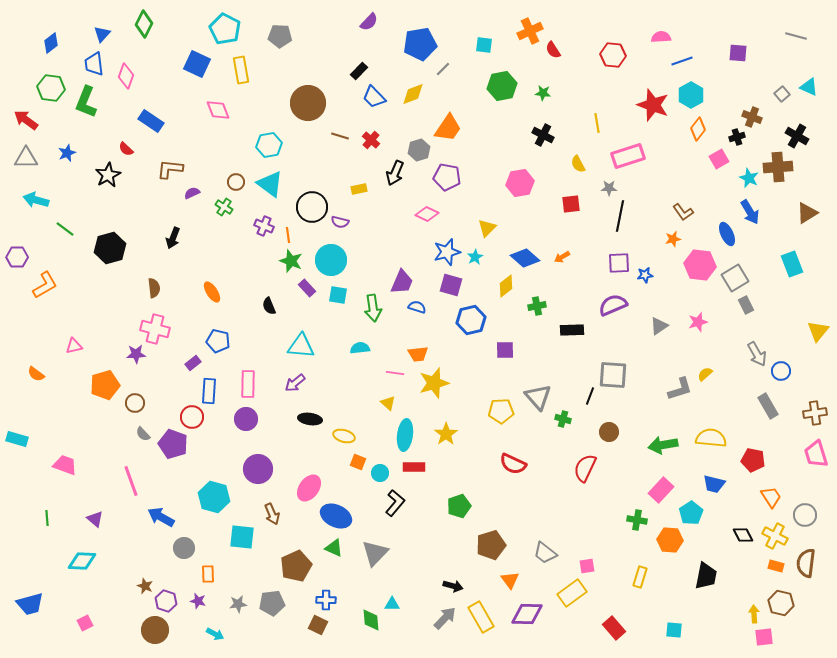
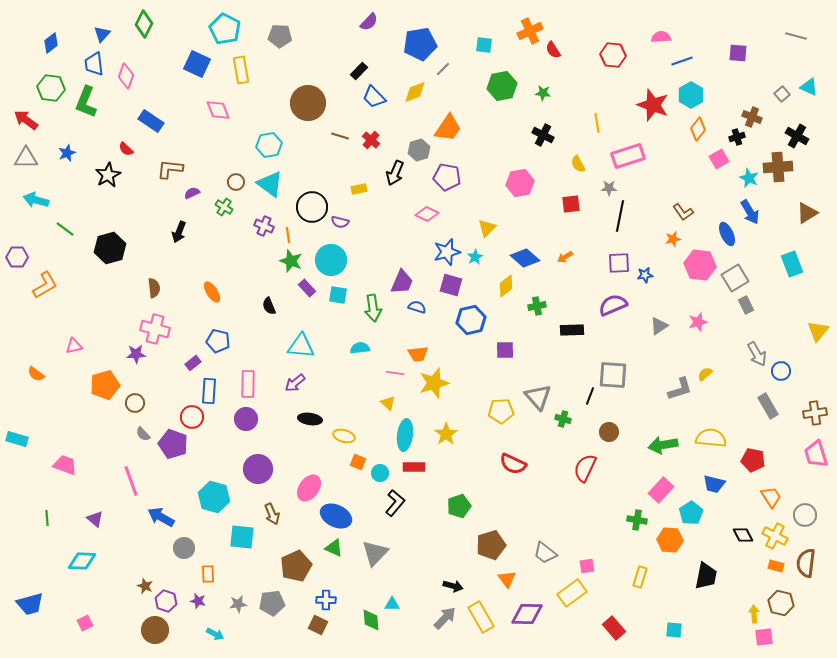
yellow diamond at (413, 94): moved 2 px right, 2 px up
black arrow at (173, 238): moved 6 px right, 6 px up
orange arrow at (562, 257): moved 3 px right
orange triangle at (510, 580): moved 3 px left, 1 px up
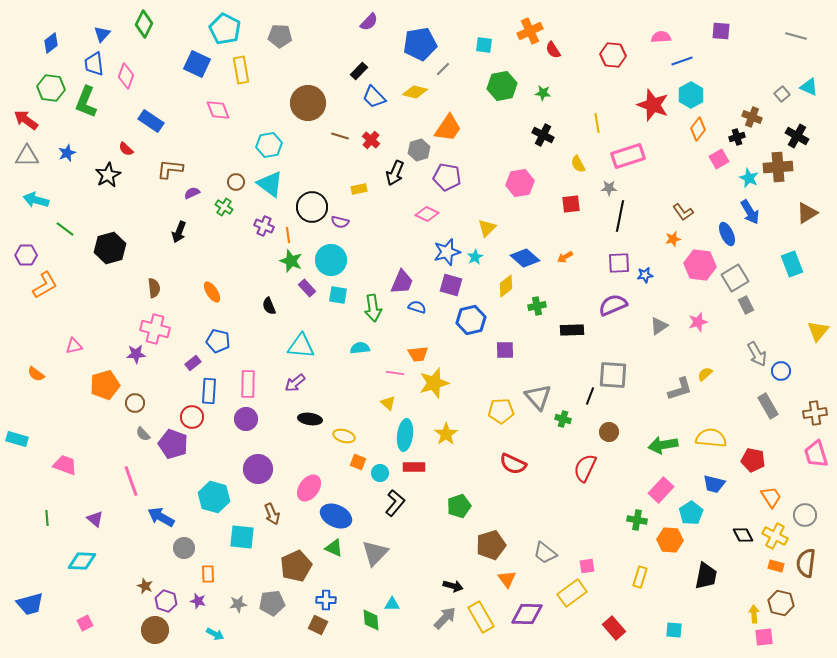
purple square at (738, 53): moved 17 px left, 22 px up
yellow diamond at (415, 92): rotated 35 degrees clockwise
gray triangle at (26, 158): moved 1 px right, 2 px up
purple hexagon at (17, 257): moved 9 px right, 2 px up
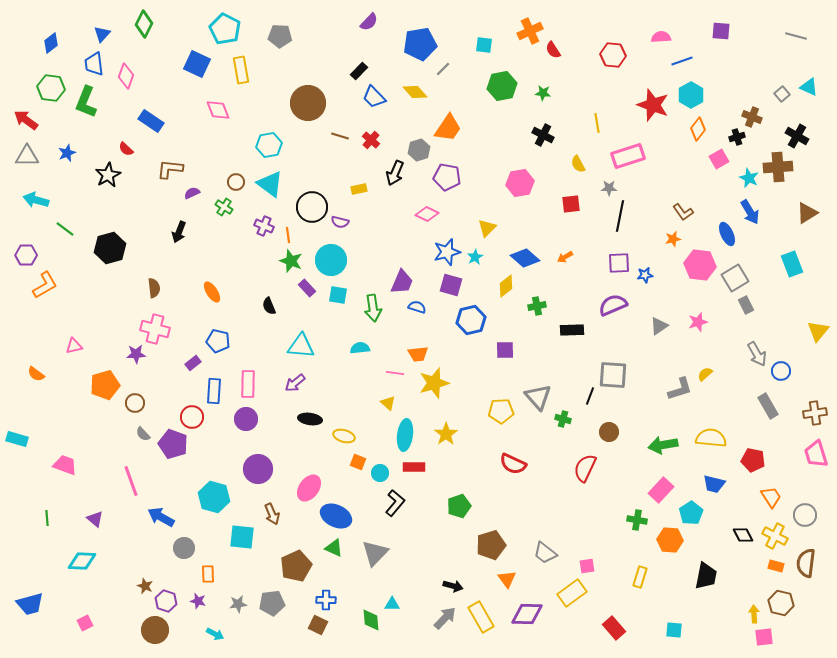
yellow diamond at (415, 92): rotated 35 degrees clockwise
blue rectangle at (209, 391): moved 5 px right
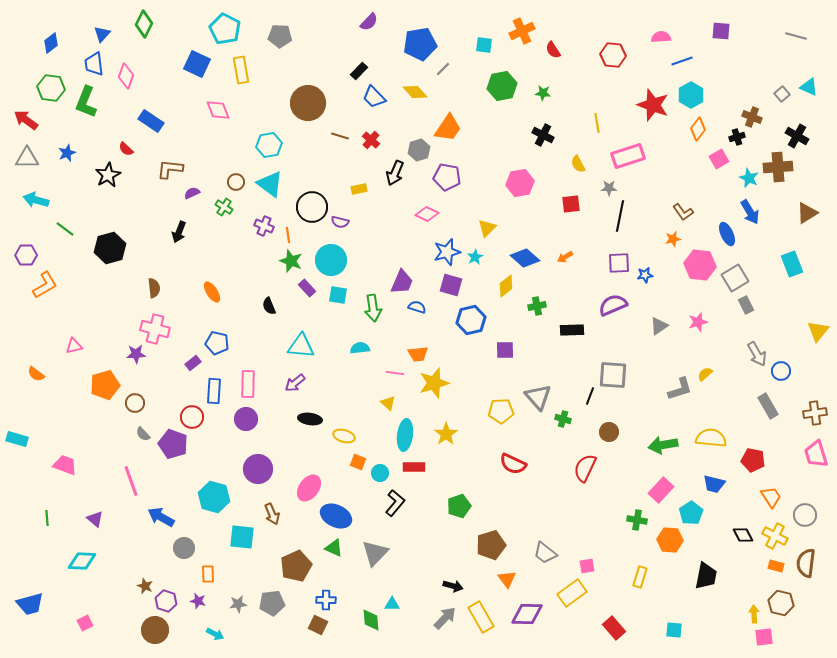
orange cross at (530, 31): moved 8 px left
gray triangle at (27, 156): moved 2 px down
blue pentagon at (218, 341): moved 1 px left, 2 px down
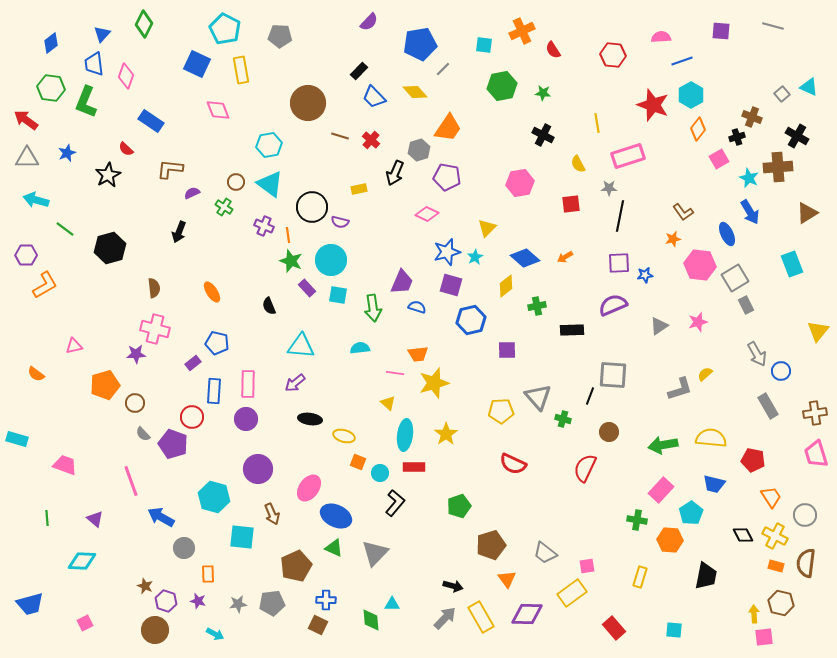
gray line at (796, 36): moved 23 px left, 10 px up
purple square at (505, 350): moved 2 px right
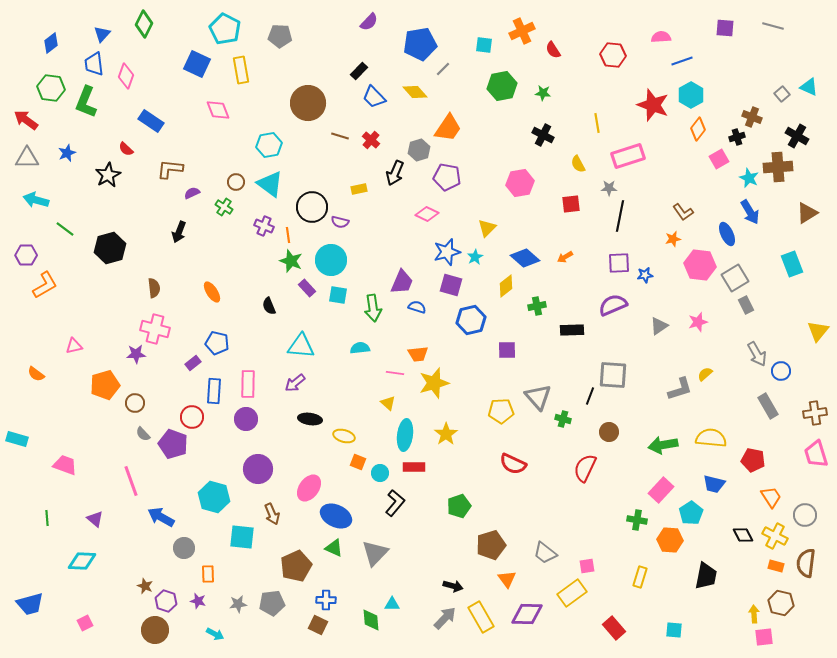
purple square at (721, 31): moved 4 px right, 3 px up
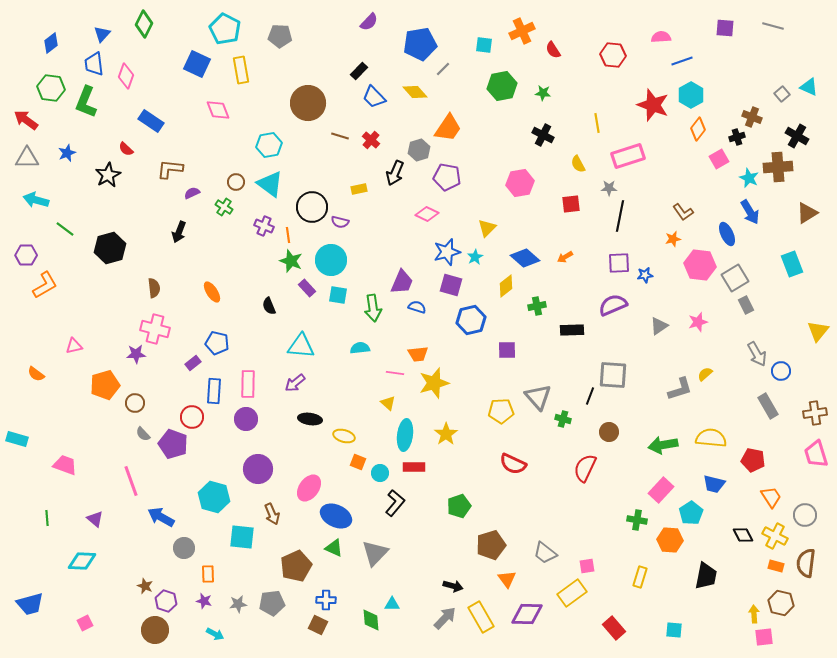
purple star at (198, 601): moved 6 px right
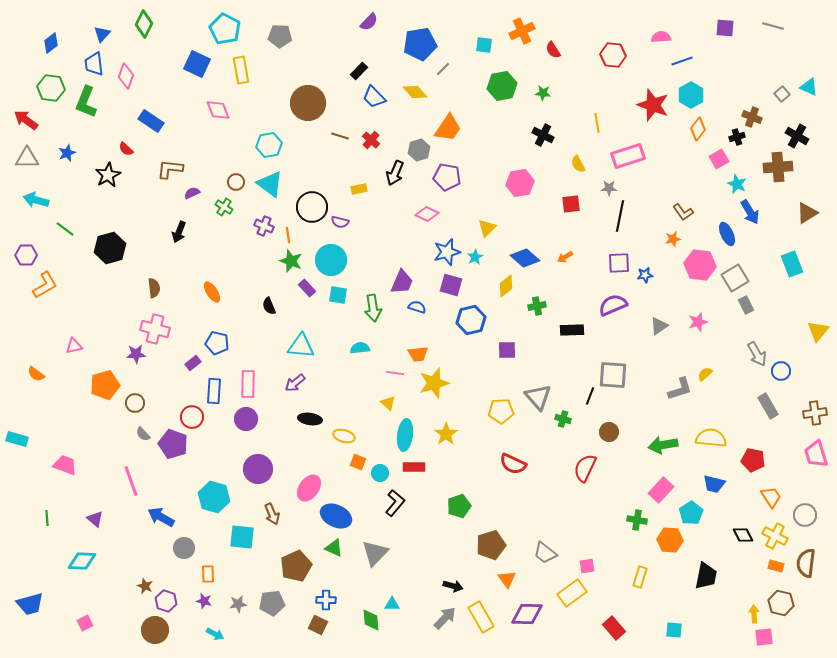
cyan star at (749, 178): moved 12 px left, 6 px down
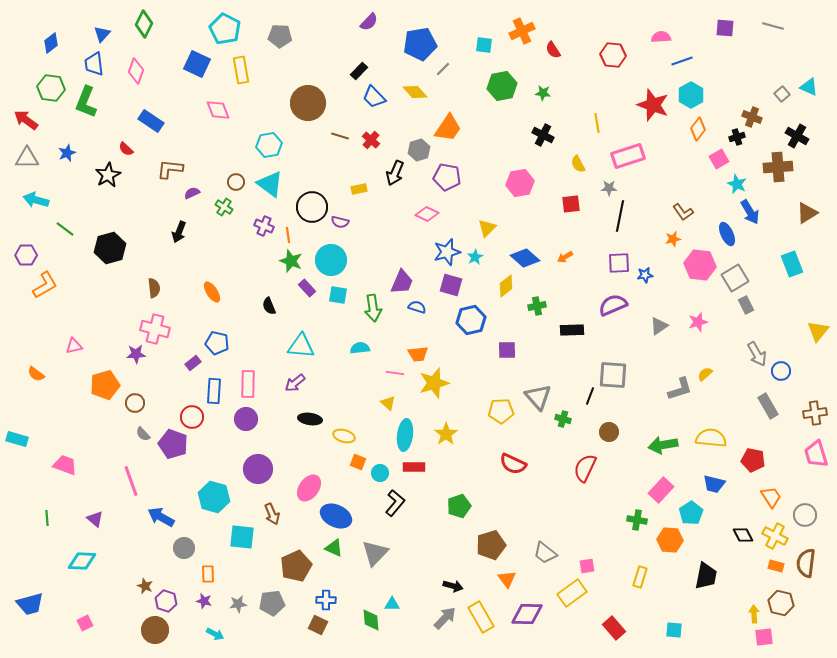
pink diamond at (126, 76): moved 10 px right, 5 px up
